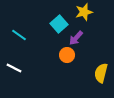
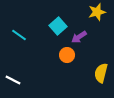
yellow star: moved 13 px right
cyan square: moved 1 px left, 2 px down
purple arrow: moved 3 px right, 1 px up; rotated 14 degrees clockwise
white line: moved 1 px left, 12 px down
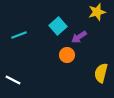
cyan line: rotated 56 degrees counterclockwise
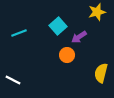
cyan line: moved 2 px up
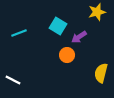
cyan square: rotated 18 degrees counterclockwise
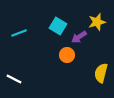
yellow star: moved 10 px down
white line: moved 1 px right, 1 px up
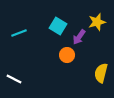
purple arrow: rotated 21 degrees counterclockwise
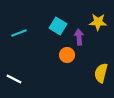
yellow star: moved 1 px right; rotated 18 degrees clockwise
purple arrow: rotated 140 degrees clockwise
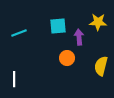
cyan square: rotated 36 degrees counterclockwise
orange circle: moved 3 px down
yellow semicircle: moved 7 px up
white line: rotated 63 degrees clockwise
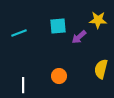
yellow star: moved 2 px up
purple arrow: rotated 126 degrees counterclockwise
orange circle: moved 8 px left, 18 px down
yellow semicircle: moved 3 px down
white line: moved 9 px right, 6 px down
